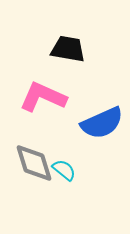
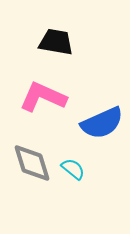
black trapezoid: moved 12 px left, 7 px up
gray diamond: moved 2 px left
cyan semicircle: moved 9 px right, 1 px up
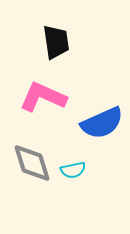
black trapezoid: rotated 72 degrees clockwise
cyan semicircle: moved 1 px down; rotated 130 degrees clockwise
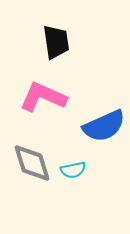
blue semicircle: moved 2 px right, 3 px down
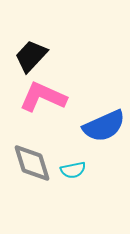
black trapezoid: moved 25 px left, 14 px down; rotated 129 degrees counterclockwise
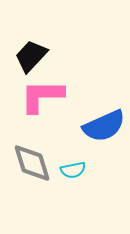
pink L-shape: moved 1 px left, 1 px up; rotated 24 degrees counterclockwise
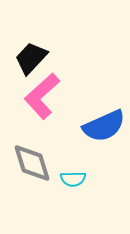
black trapezoid: moved 2 px down
pink L-shape: rotated 42 degrees counterclockwise
cyan semicircle: moved 9 px down; rotated 10 degrees clockwise
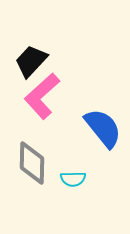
black trapezoid: moved 3 px down
blue semicircle: moved 1 px left, 2 px down; rotated 105 degrees counterclockwise
gray diamond: rotated 18 degrees clockwise
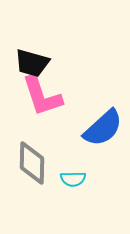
black trapezoid: moved 1 px right, 2 px down; rotated 117 degrees counterclockwise
pink L-shape: rotated 66 degrees counterclockwise
blue semicircle: rotated 87 degrees clockwise
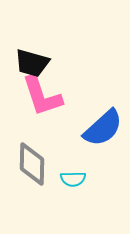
gray diamond: moved 1 px down
